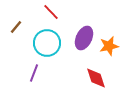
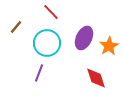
orange star: rotated 18 degrees counterclockwise
purple line: moved 5 px right
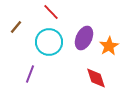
cyan circle: moved 2 px right, 1 px up
purple line: moved 9 px left, 1 px down
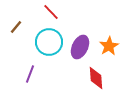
purple ellipse: moved 4 px left, 9 px down
red diamond: rotated 15 degrees clockwise
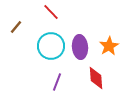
cyan circle: moved 2 px right, 4 px down
purple ellipse: rotated 30 degrees counterclockwise
purple line: moved 27 px right, 8 px down
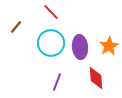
cyan circle: moved 3 px up
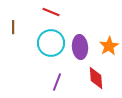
red line: rotated 24 degrees counterclockwise
brown line: moved 3 px left; rotated 40 degrees counterclockwise
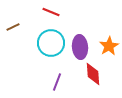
brown line: rotated 64 degrees clockwise
red diamond: moved 3 px left, 4 px up
